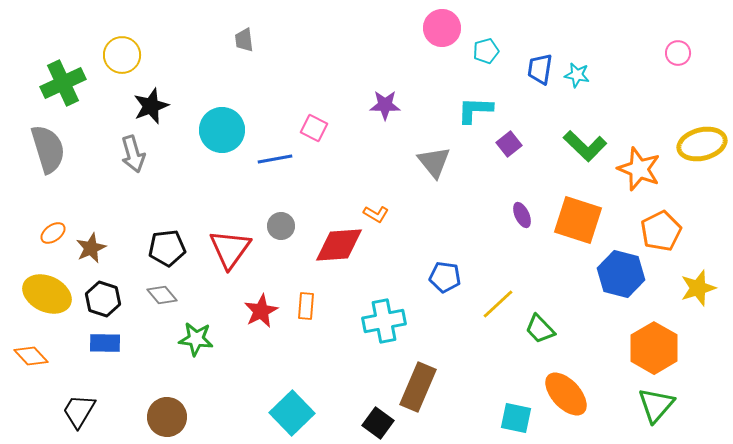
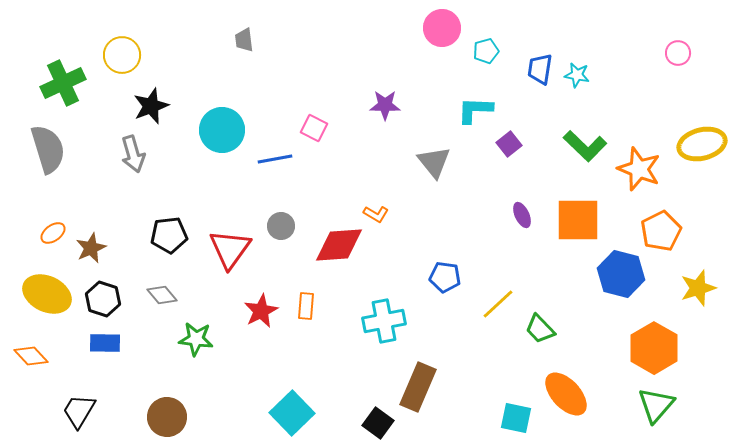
orange square at (578, 220): rotated 18 degrees counterclockwise
black pentagon at (167, 248): moved 2 px right, 13 px up
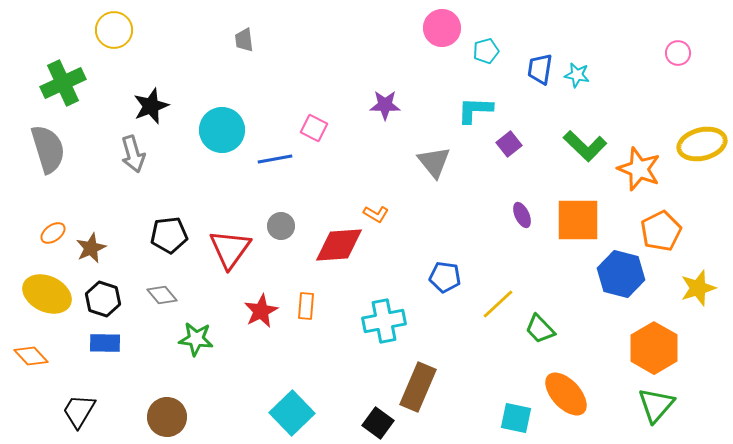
yellow circle at (122, 55): moved 8 px left, 25 px up
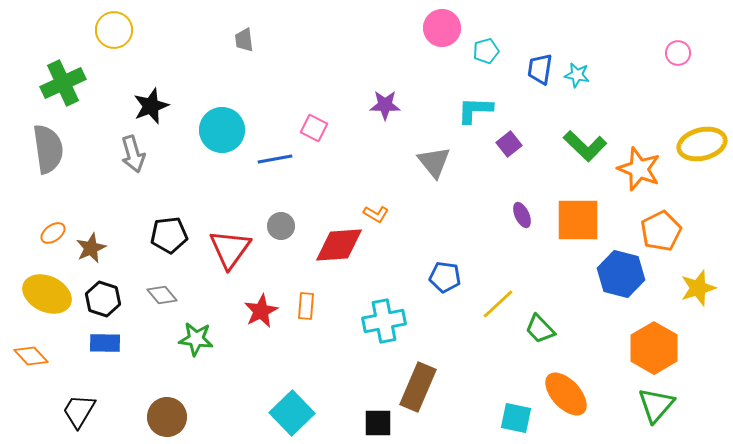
gray semicircle at (48, 149): rotated 9 degrees clockwise
black square at (378, 423): rotated 36 degrees counterclockwise
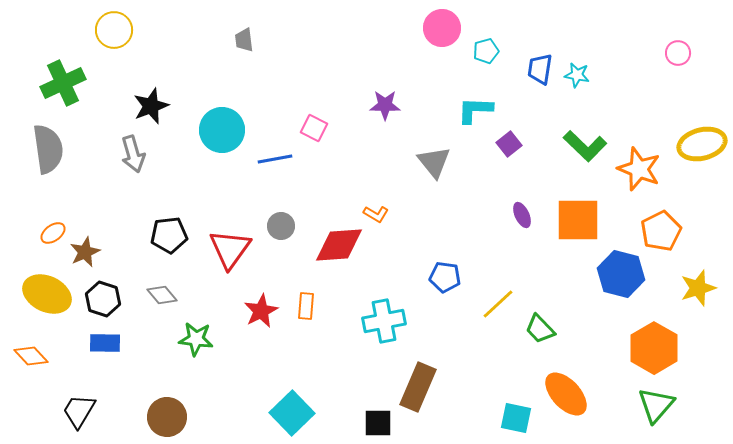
brown star at (91, 248): moved 6 px left, 4 px down
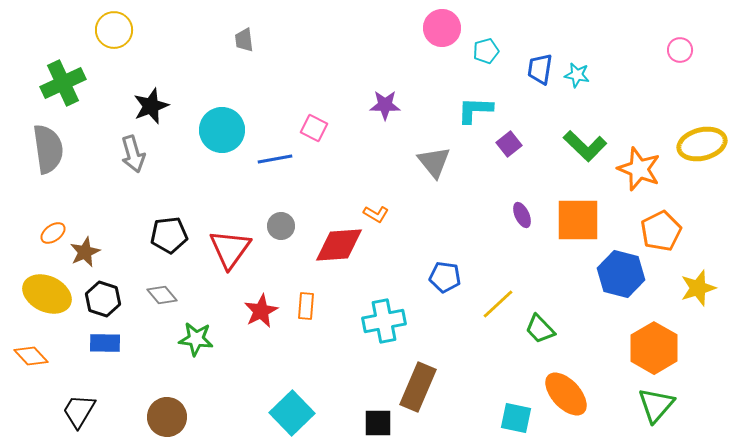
pink circle at (678, 53): moved 2 px right, 3 px up
